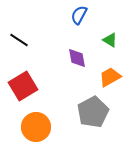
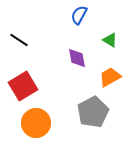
orange circle: moved 4 px up
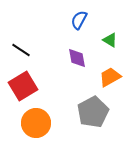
blue semicircle: moved 5 px down
black line: moved 2 px right, 10 px down
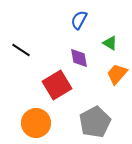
green triangle: moved 3 px down
purple diamond: moved 2 px right
orange trapezoid: moved 7 px right, 3 px up; rotated 20 degrees counterclockwise
red square: moved 34 px right, 1 px up
gray pentagon: moved 2 px right, 10 px down
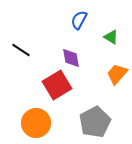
green triangle: moved 1 px right, 6 px up
purple diamond: moved 8 px left
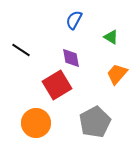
blue semicircle: moved 5 px left
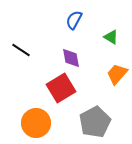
red square: moved 4 px right, 3 px down
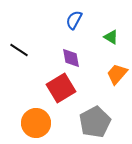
black line: moved 2 px left
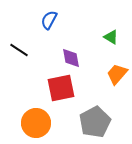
blue semicircle: moved 25 px left
red square: rotated 20 degrees clockwise
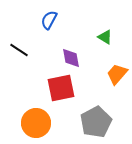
green triangle: moved 6 px left
gray pentagon: moved 1 px right
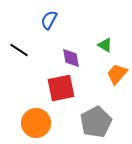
green triangle: moved 8 px down
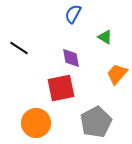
blue semicircle: moved 24 px right, 6 px up
green triangle: moved 8 px up
black line: moved 2 px up
